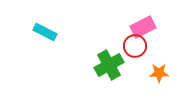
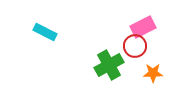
orange star: moved 6 px left
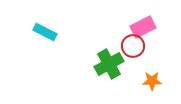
red circle: moved 2 px left
green cross: moved 1 px up
orange star: moved 1 px left, 8 px down
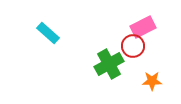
cyan rectangle: moved 3 px right, 1 px down; rotated 15 degrees clockwise
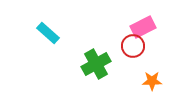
green cross: moved 13 px left
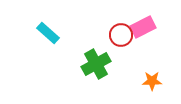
red circle: moved 12 px left, 11 px up
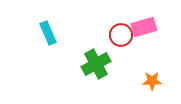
pink rectangle: moved 1 px right; rotated 10 degrees clockwise
cyan rectangle: rotated 25 degrees clockwise
